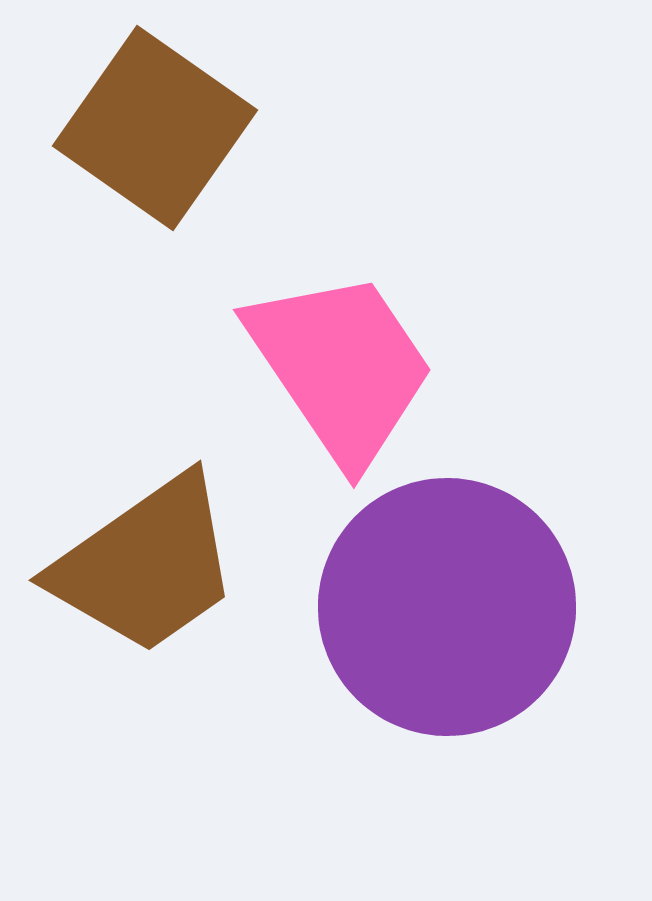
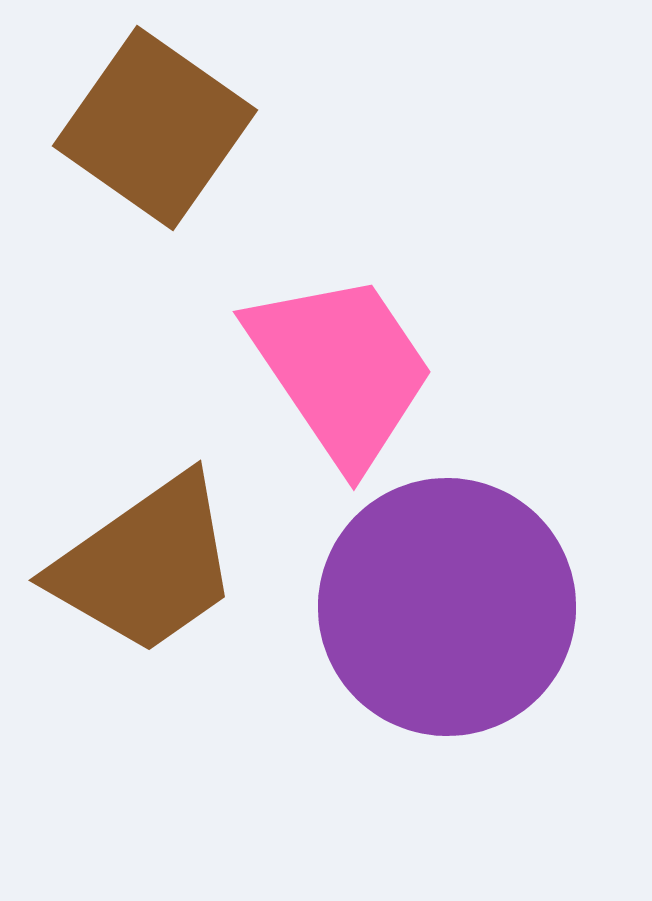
pink trapezoid: moved 2 px down
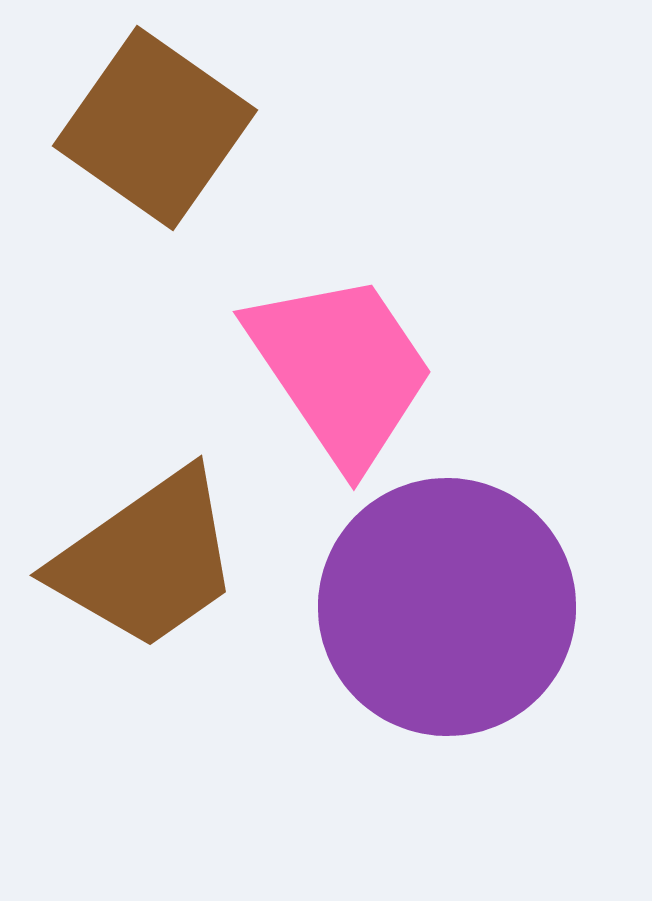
brown trapezoid: moved 1 px right, 5 px up
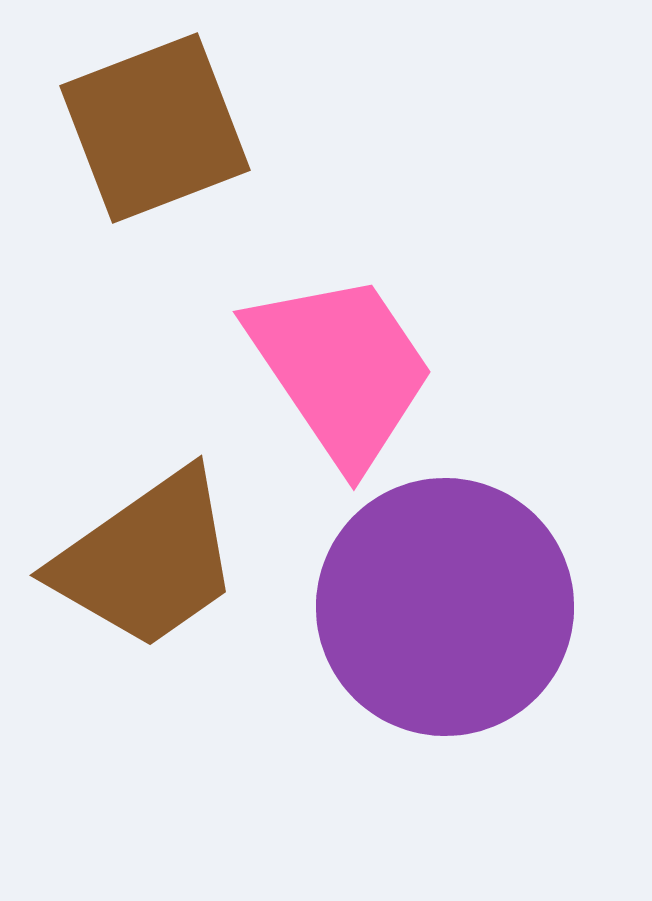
brown square: rotated 34 degrees clockwise
purple circle: moved 2 px left
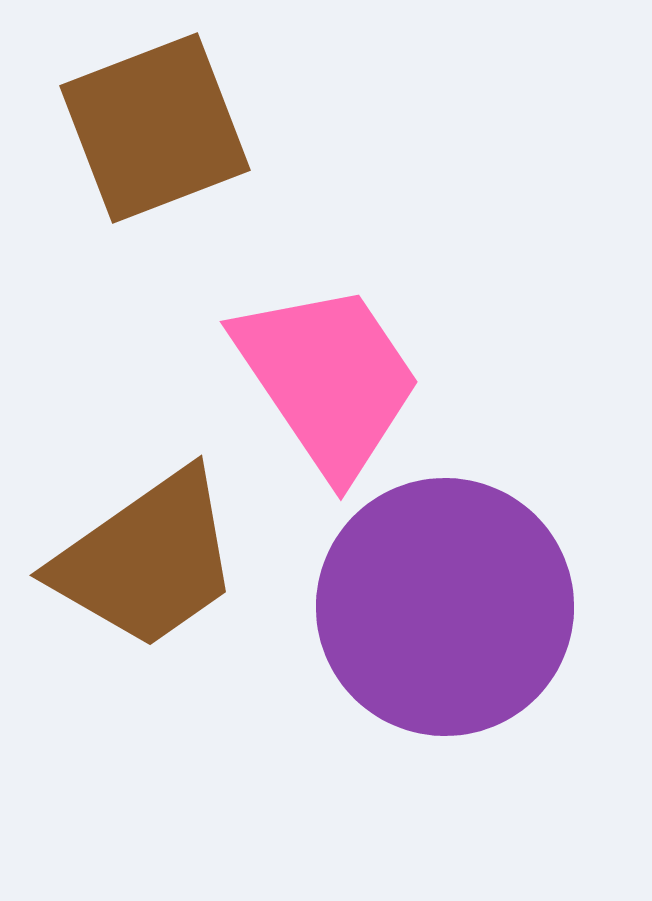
pink trapezoid: moved 13 px left, 10 px down
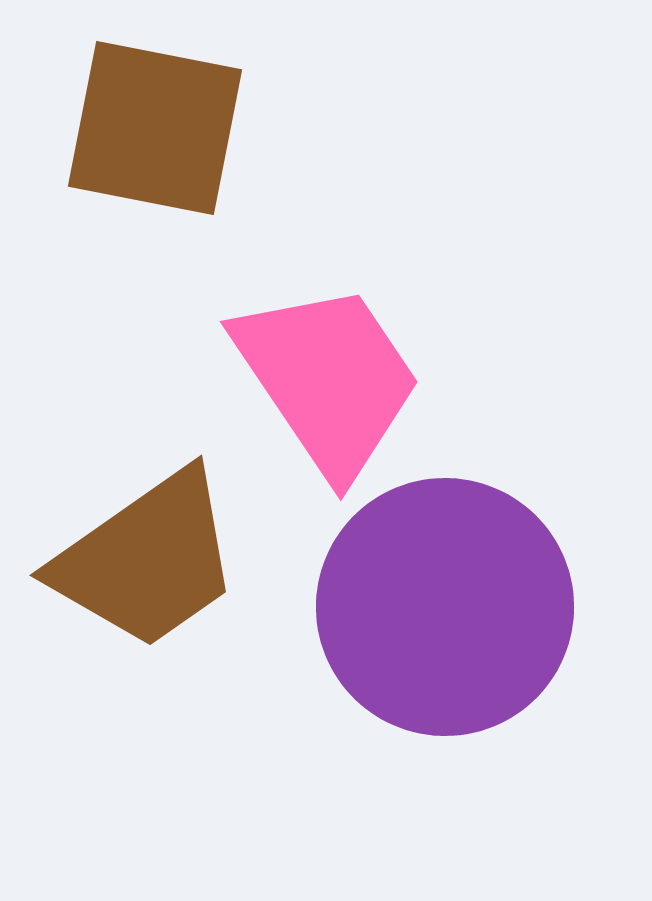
brown square: rotated 32 degrees clockwise
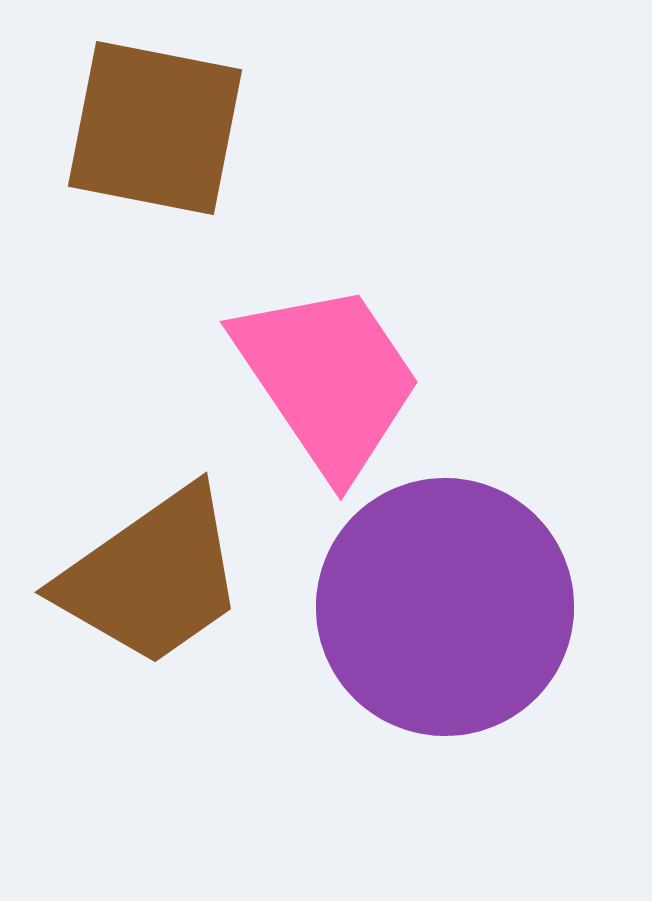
brown trapezoid: moved 5 px right, 17 px down
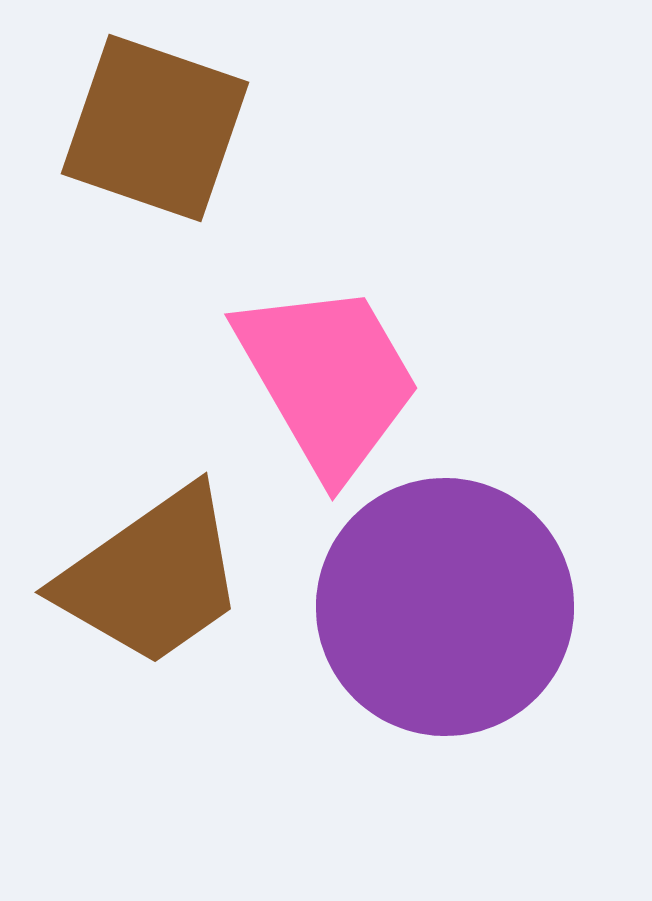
brown square: rotated 8 degrees clockwise
pink trapezoid: rotated 4 degrees clockwise
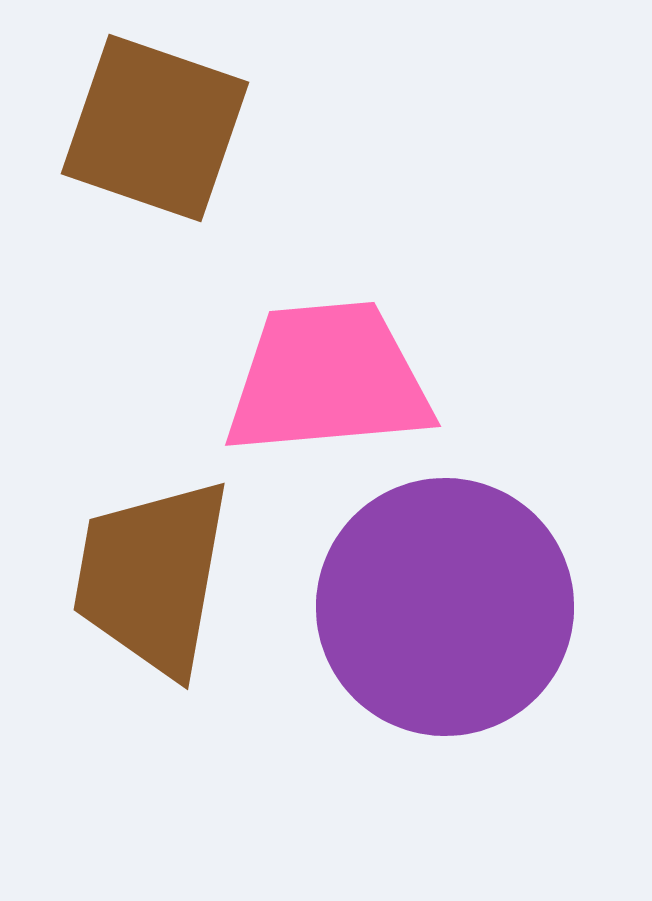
pink trapezoid: rotated 65 degrees counterclockwise
brown trapezoid: rotated 135 degrees clockwise
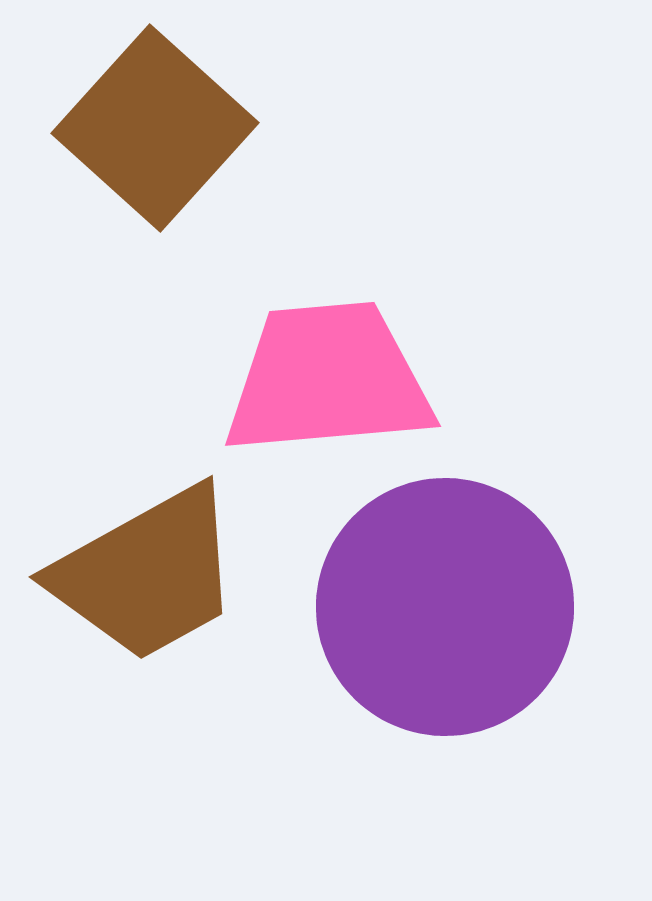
brown square: rotated 23 degrees clockwise
brown trapezoid: moved 5 px left, 3 px up; rotated 129 degrees counterclockwise
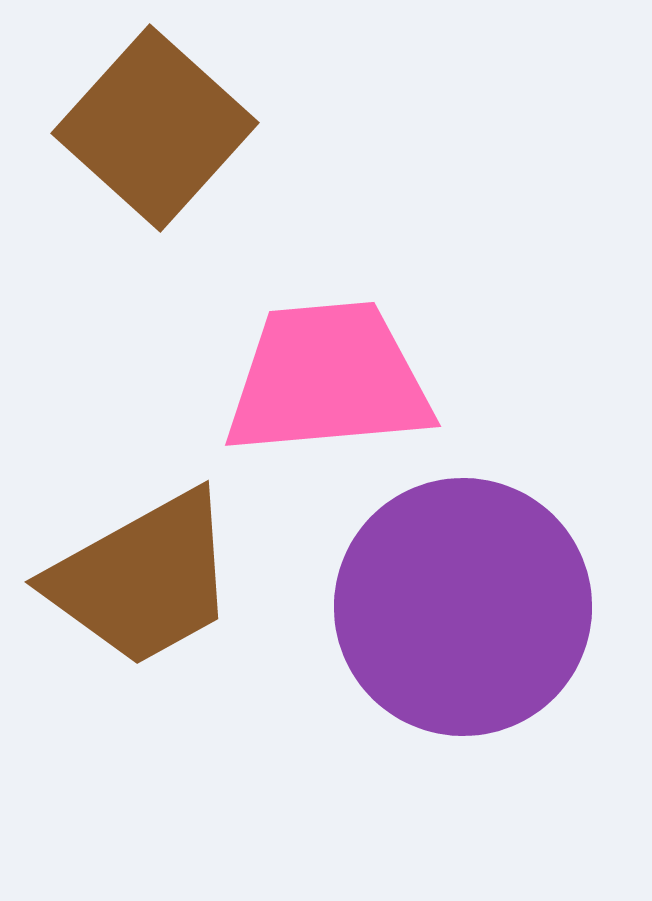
brown trapezoid: moved 4 px left, 5 px down
purple circle: moved 18 px right
